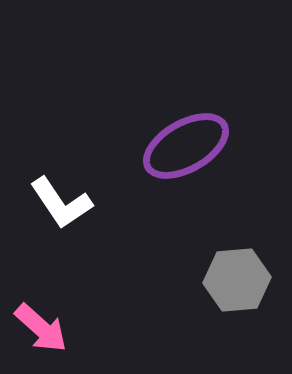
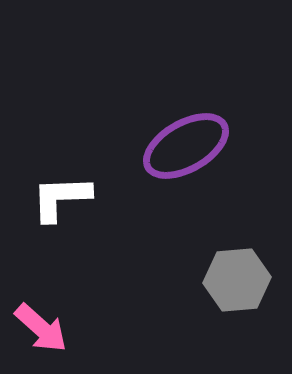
white L-shape: moved 5 px up; rotated 122 degrees clockwise
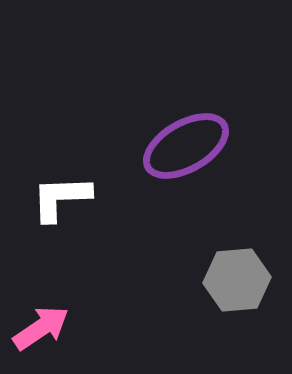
pink arrow: rotated 76 degrees counterclockwise
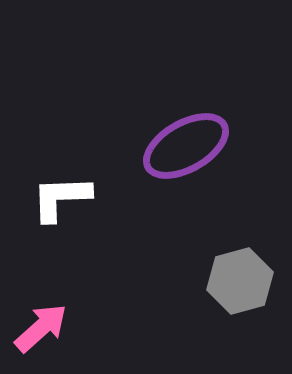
gray hexagon: moved 3 px right, 1 px down; rotated 10 degrees counterclockwise
pink arrow: rotated 8 degrees counterclockwise
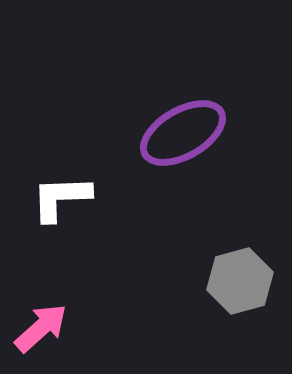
purple ellipse: moved 3 px left, 13 px up
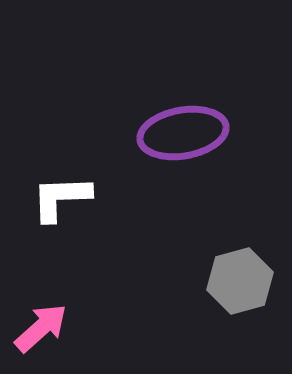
purple ellipse: rotated 20 degrees clockwise
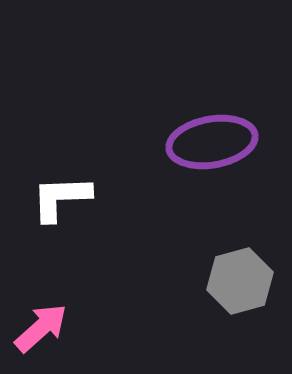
purple ellipse: moved 29 px right, 9 px down
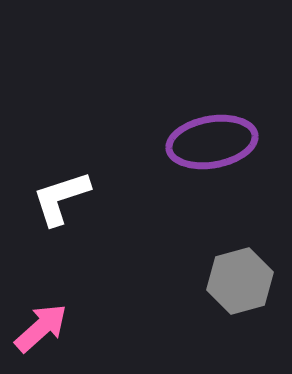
white L-shape: rotated 16 degrees counterclockwise
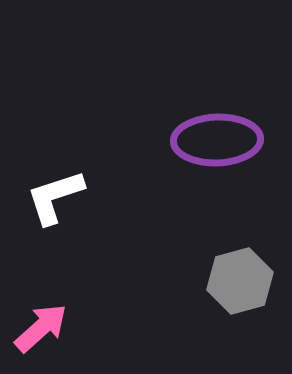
purple ellipse: moved 5 px right, 2 px up; rotated 8 degrees clockwise
white L-shape: moved 6 px left, 1 px up
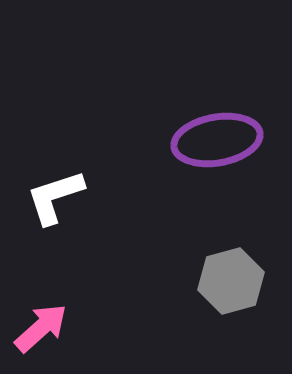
purple ellipse: rotated 8 degrees counterclockwise
gray hexagon: moved 9 px left
